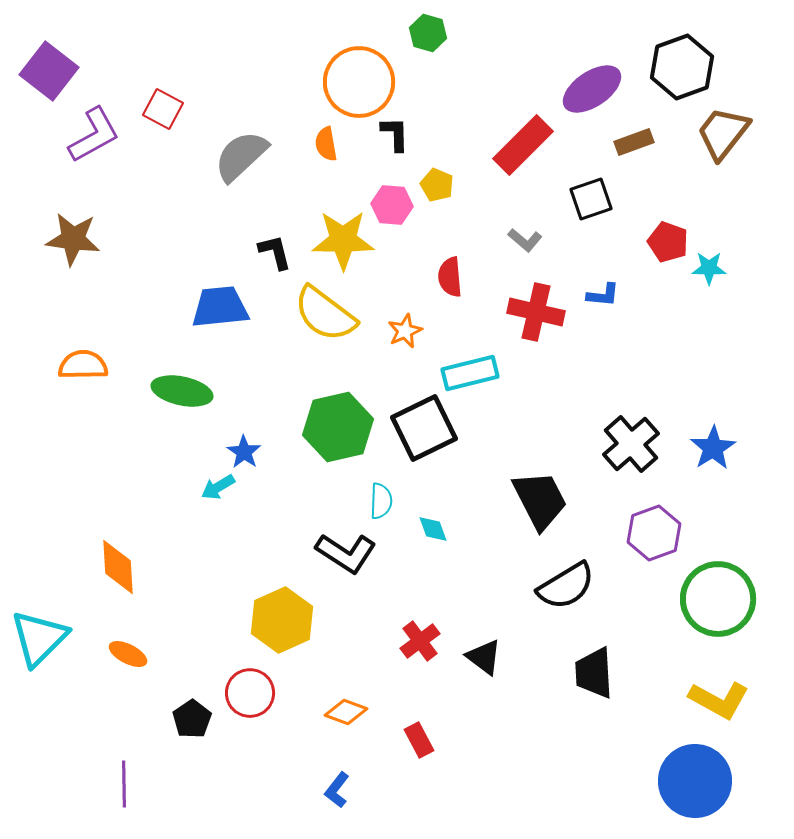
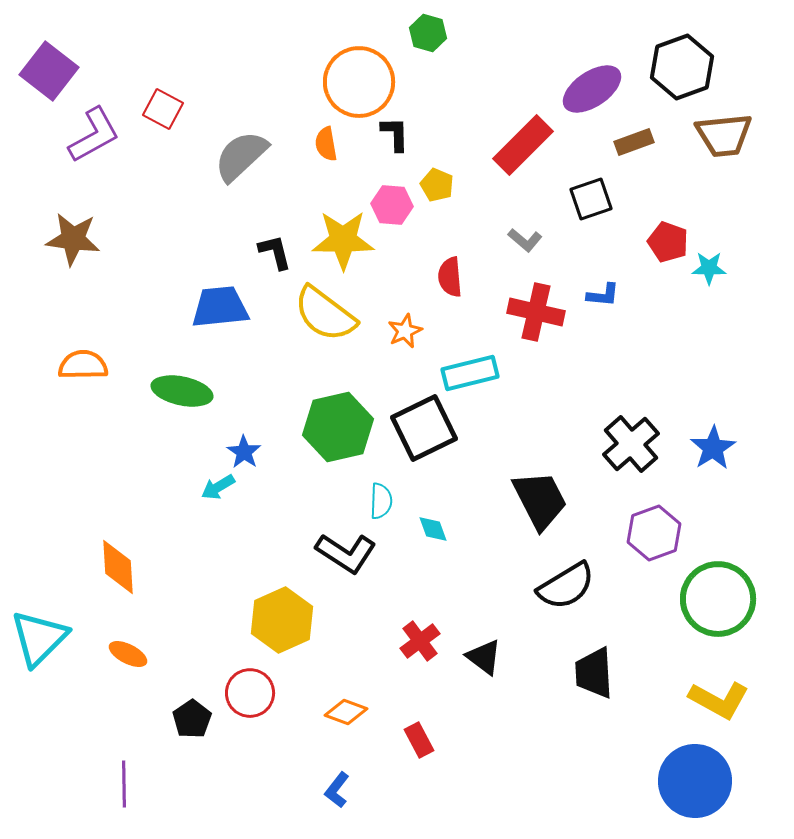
brown trapezoid at (723, 133): moved 1 px right, 2 px down; rotated 134 degrees counterclockwise
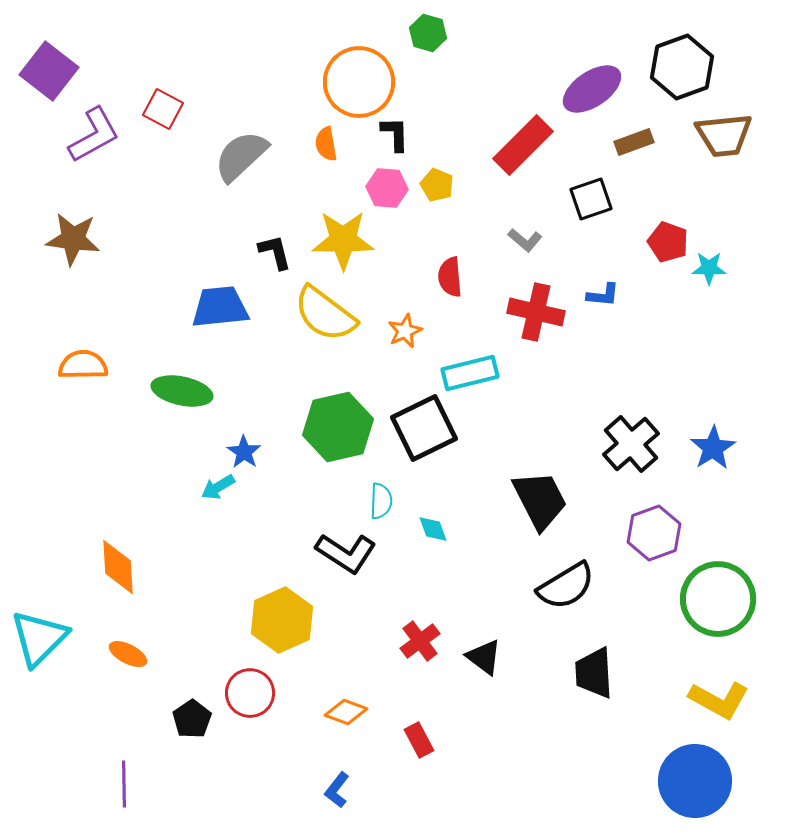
pink hexagon at (392, 205): moved 5 px left, 17 px up
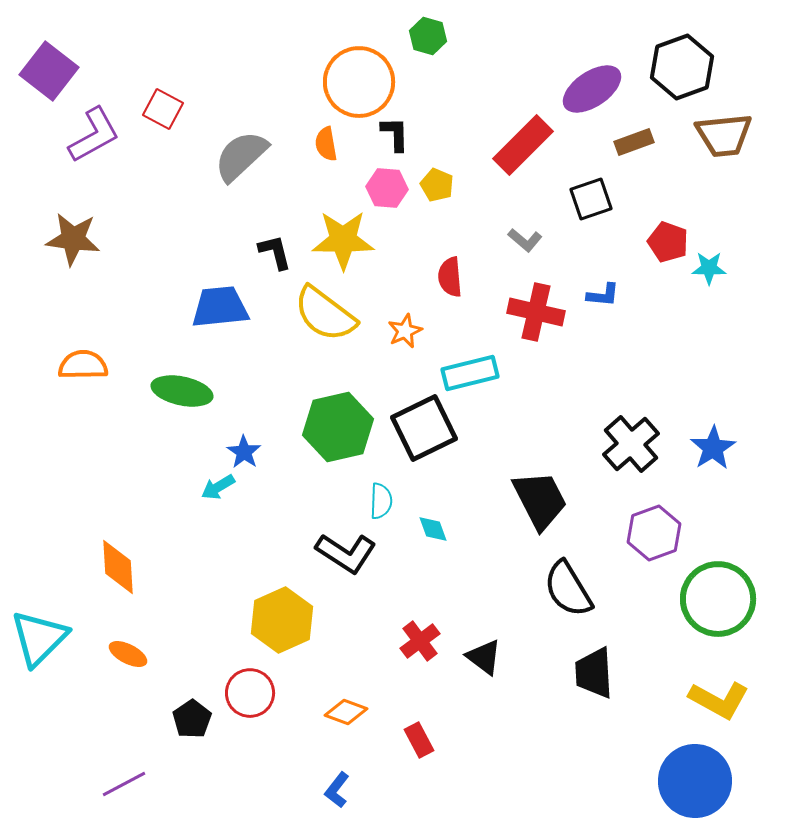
green hexagon at (428, 33): moved 3 px down
black semicircle at (566, 586): moved 2 px right, 3 px down; rotated 90 degrees clockwise
purple line at (124, 784): rotated 63 degrees clockwise
